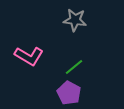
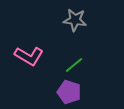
green line: moved 2 px up
purple pentagon: moved 1 px up; rotated 10 degrees counterclockwise
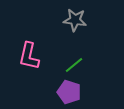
pink L-shape: rotated 72 degrees clockwise
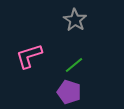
gray star: rotated 25 degrees clockwise
pink L-shape: rotated 60 degrees clockwise
